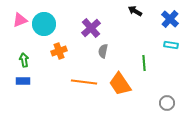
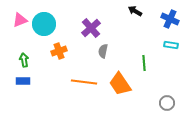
blue cross: rotated 18 degrees counterclockwise
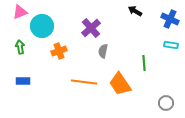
pink triangle: moved 8 px up
cyan circle: moved 2 px left, 2 px down
green arrow: moved 4 px left, 13 px up
gray circle: moved 1 px left
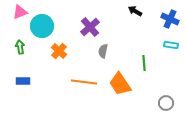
purple cross: moved 1 px left, 1 px up
orange cross: rotated 28 degrees counterclockwise
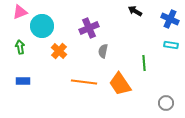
purple cross: moved 1 px left, 1 px down; rotated 18 degrees clockwise
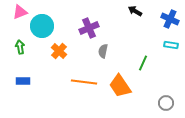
green line: moved 1 px left; rotated 28 degrees clockwise
orange trapezoid: moved 2 px down
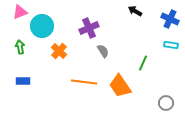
gray semicircle: rotated 136 degrees clockwise
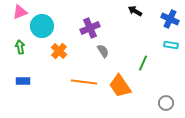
purple cross: moved 1 px right
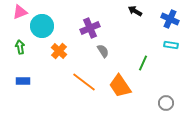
orange line: rotated 30 degrees clockwise
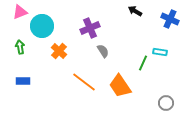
cyan rectangle: moved 11 px left, 7 px down
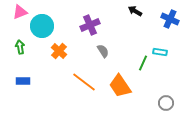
purple cross: moved 3 px up
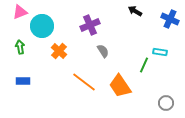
green line: moved 1 px right, 2 px down
